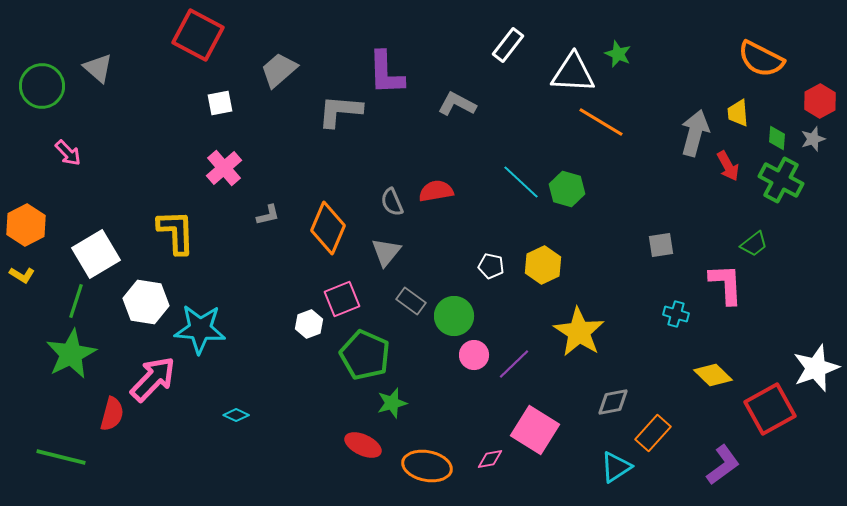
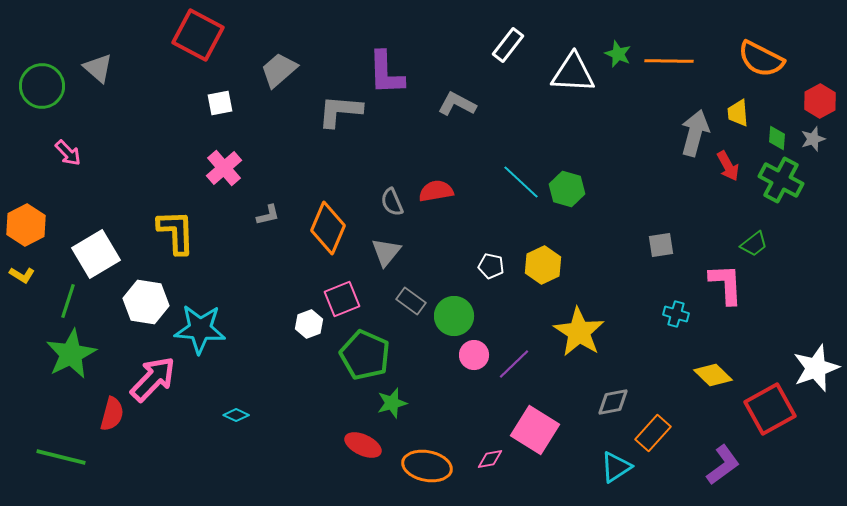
orange line at (601, 122): moved 68 px right, 61 px up; rotated 30 degrees counterclockwise
green line at (76, 301): moved 8 px left
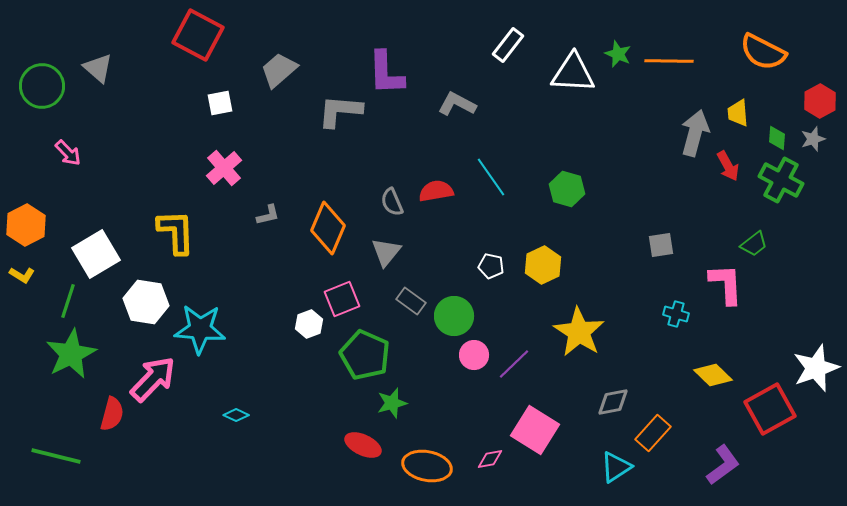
orange semicircle at (761, 59): moved 2 px right, 7 px up
cyan line at (521, 182): moved 30 px left, 5 px up; rotated 12 degrees clockwise
green line at (61, 457): moved 5 px left, 1 px up
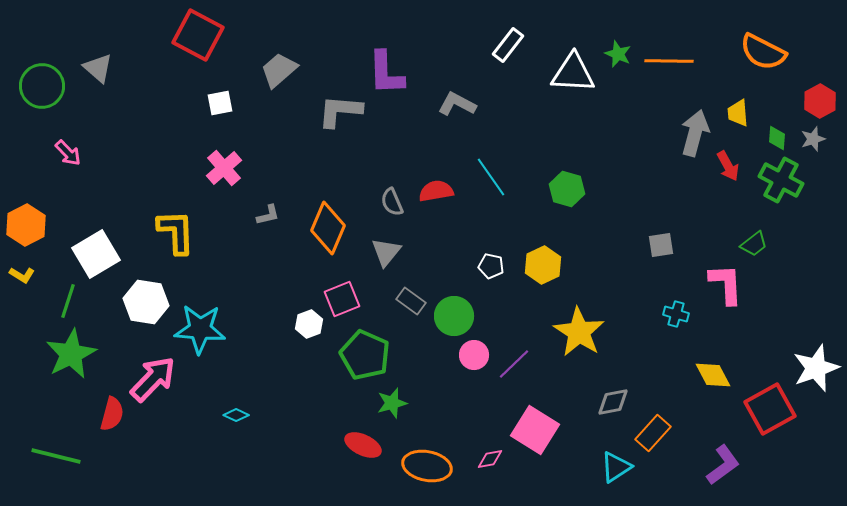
yellow diamond at (713, 375): rotated 18 degrees clockwise
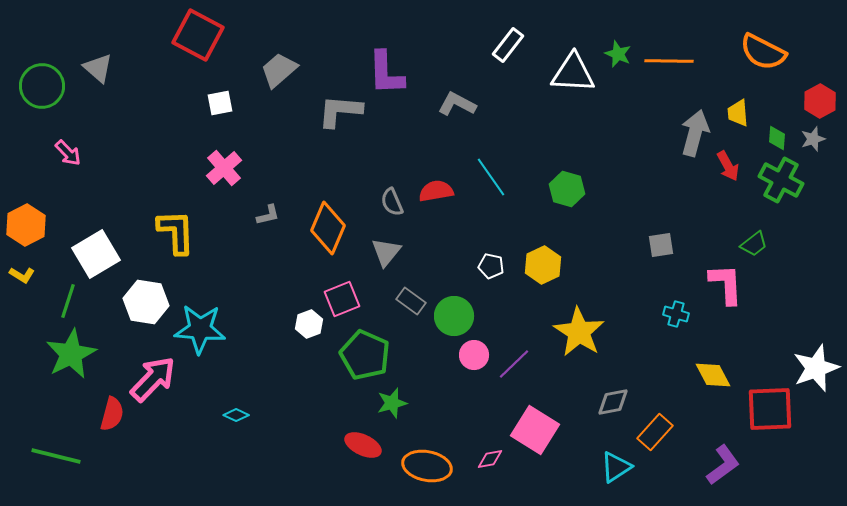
red square at (770, 409): rotated 27 degrees clockwise
orange rectangle at (653, 433): moved 2 px right, 1 px up
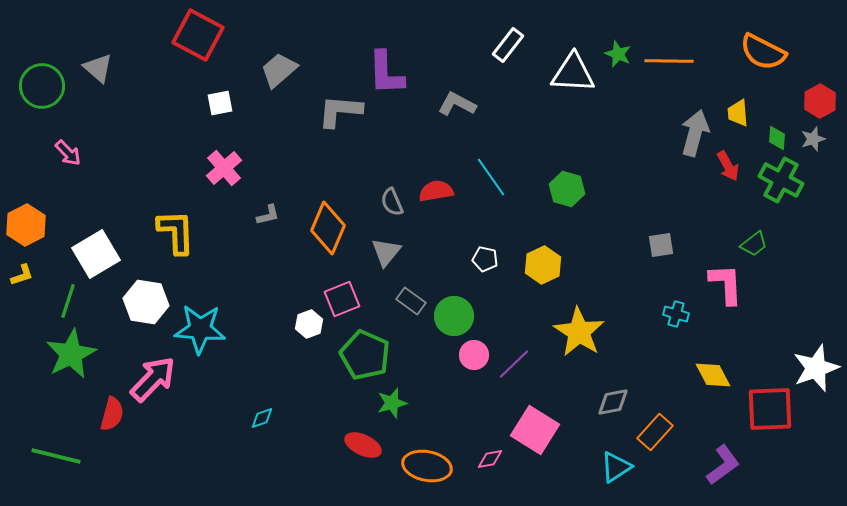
white pentagon at (491, 266): moved 6 px left, 7 px up
yellow L-shape at (22, 275): rotated 50 degrees counterclockwise
cyan diamond at (236, 415): moved 26 px right, 3 px down; rotated 45 degrees counterclockwise
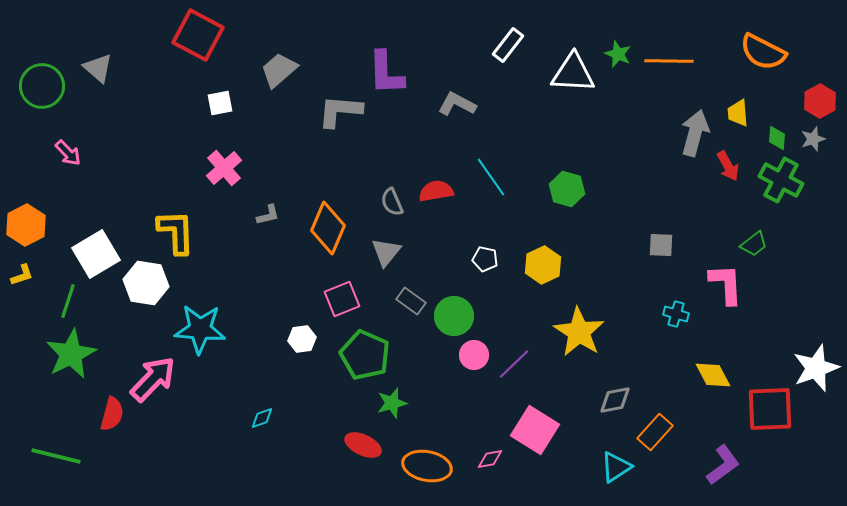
gray square at (661, 245): rotated 12 degrees clockwise
white hexagon at (146, 302): moved 19 px up
white hexagon at (309, 324): moved 7 px left, 15 px down; rotated 12 degrees clockwise
gray diamond at (613, 402): moved 2 px right, 2 px up
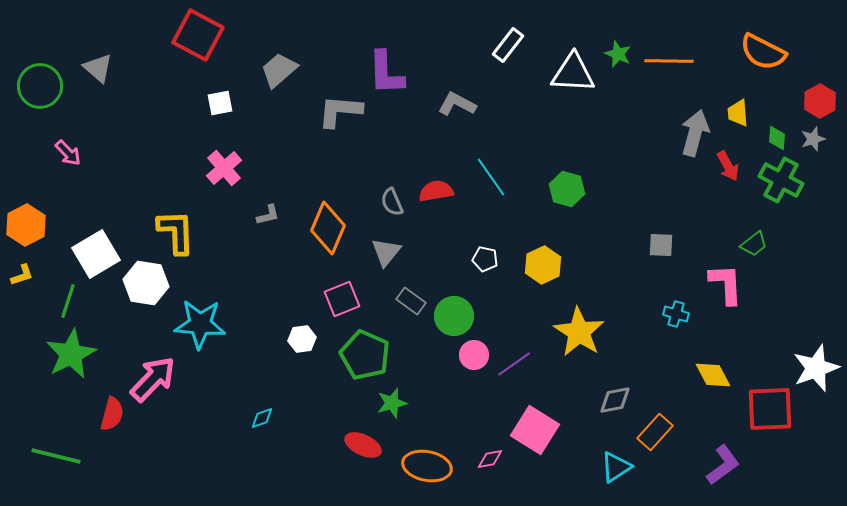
green circle at (42, 86): moved 2 px left
cyan star at (200, 329): moved 5 px up
purple line at (514, 364): rotated 9 degrees clockwise
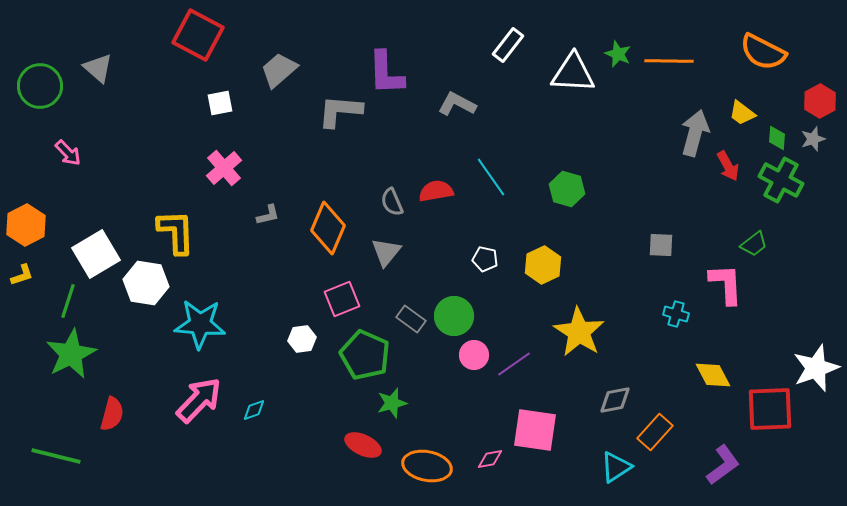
yellow trapezoid at (738, 113): moved 4 px right; rotated 48 degrees counterclockwise
gray rectangle at (411, 301): moved 18 px down
pink arrow at (153, 379): moved 46 px right, 21 px down
cyan diamond at (262, 418): moved 8 px left, 8 px up
pink square at (535, 430): rotated 24 degrees counterclockwise
